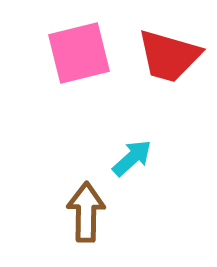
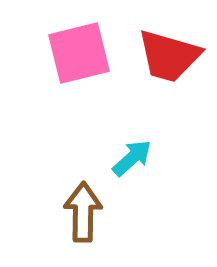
brown arrow: moved 3 px left
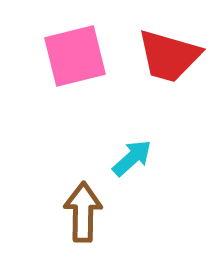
pink square: moved 4 px left, 3 px down
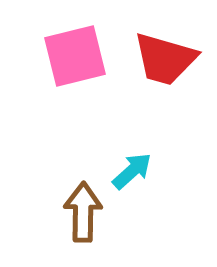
red trapezoid: moved 4 px left, 3 px down
cyan arrow: moved 13 px down
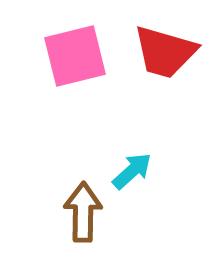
red trapezoid: moved 7 px up
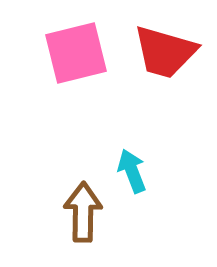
pink square: moved 1 px right, 3 px up
cyan arrow: rotated 69 degrees counterclockwise
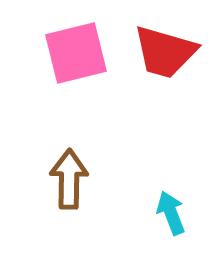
cyan arrow: moved 39 px right, 42 px down
brown arrow: moved 14 px left, 33 px up
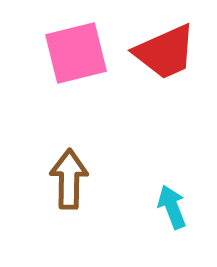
red trapezoid: rotated 40 degrees counterclockwise
cyan arrow: moved 1 px right, 6 px up
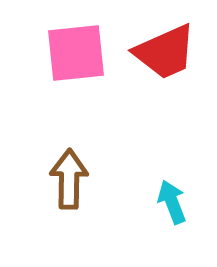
pink square: rotated 8 degrees clockwise
cyan arrow: moved 5 px up
